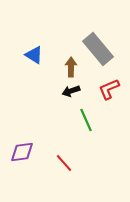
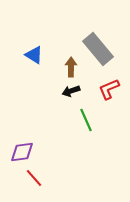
red line: moved 30 px left, 15 px down
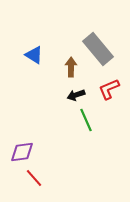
black arrow: moved 5 px right, 4 px down
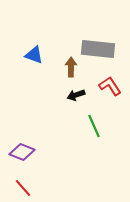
gray rectangle: rotated 44 degrees counterclockwise
blue triangle: rotated 12 degrees counterclockwise
red L-shape: moved 1 px right, 3 px up; rotated 80 degrees clockwise
green line: moved 8 px right, 6 px down
purple diamond: rotated 30 degrees clockwise
red line: moved 11 px left, 10 px down
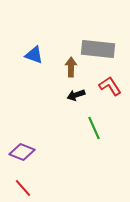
green line: moved 2 px down
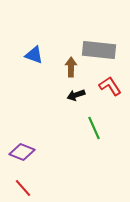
gray rectangle: moved 1 px right, 1 px down
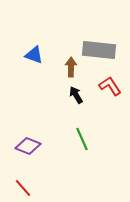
black arrow: rotated 78 degrees clockwise
green line: moved 12 px left, 11 px down
purple diamond: moved 6 px right, 6 px up
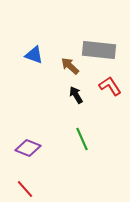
brown arrow: moved 1 px left, 1 px up; rotated 48 degrees counterclockwise
purple diamond: moved 2 px down
red line: moved 2 px right, 1 px down
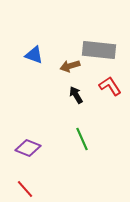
brown arrow: rotated 60 degrees counterclockwise
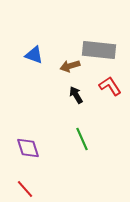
purple diamond: rotated 50 degrees clockwise
